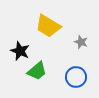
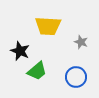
yellow trapezoid: rotated 28 degrees counterclockwise
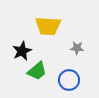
gray star: moved 4 px left, 6 px down; rotated 16 degrees counterclockwise
black star: moved 2 px right; rotated 24 degrees clockwise
blue circle: moved 7 px left, 3 px down
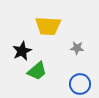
blue circle: moved 11 px right, 4 px down
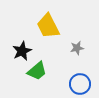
yellow trapezoid: rotated 60 degrees clockwise
gray star: rotated 16 degrees counterclockwise
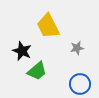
black star: rotated 24 degrees counterclockwise
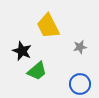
gray star: moved 3 px right, 1 px up
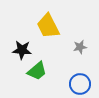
black star: moved 1 px up; rotated 18 degrees counterclockwise
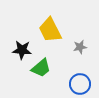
yellow trapezoid: moved 2 px right, 4 px down
green trapezoid: moved 4 px right, 3 px up
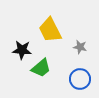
gray star: rotated 24 degrees clockwise
blue circle: moved 5 px up
